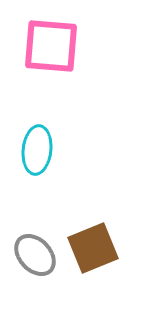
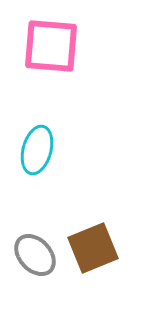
cyan ellipse: rotated 9 degrees clockwise
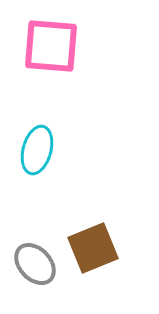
gray ellipse: moved 9 px down
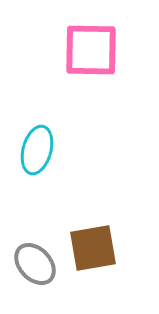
pink square: moved 40 px right, 4 px down; rotated 4 degrees counterclockwise
brown square: rotated 12 degrees clockwise
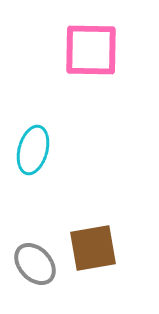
cyan ellipse: moved 4 px left
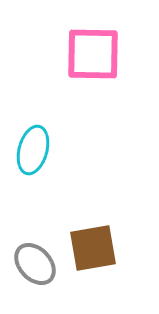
pink square: moved 2 px right, 4 px down
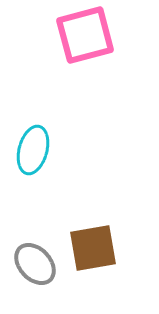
pink square: moved 8 px left, 19 px up; rotated 16 degrees counterclockwise
